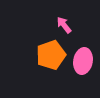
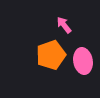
pink ellipse: rotated 20 degrees counterclockwise
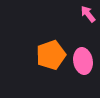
pink arrow: moved 24 px right, 11 px up
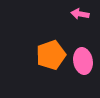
pink arrow: moved 8 px left; rotated 42 degrees counterclockwise
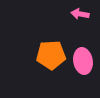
orange pentagon: rotated 16 degrees clockwise
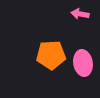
pink ellipse: moved 2 px down
